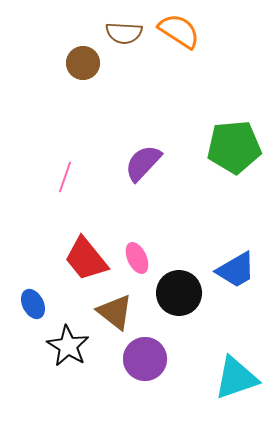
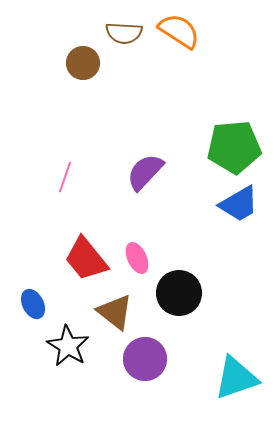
purple semicircle: moved 2 px right, 9 px down
blue trapezoid: moved 3 px right, 66 px up
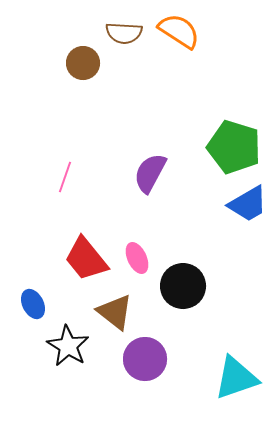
green pentagon: rotated 22 degrees clockwise
purple semicircle: moved 5 px right, 1 px down; rotated 15 degrees counterclockwise
blue trapezoid: moved 9 px right
black circle: moved 4 px right, 7 px up
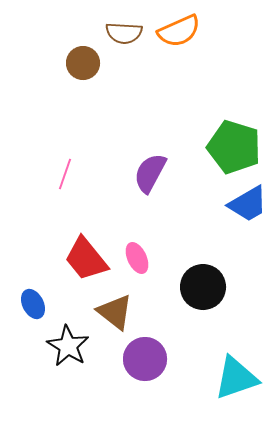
orange semicircle: rotated 123 degrees clockwise
pink line: moved 3 px up
black circle: moved 20 px right, 1 px down
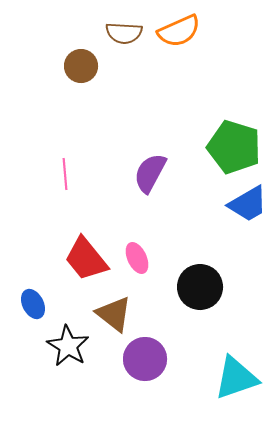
brown circle: moved 2 px left, 3 px down
pink line: rotated 24 degrees counterclockwise
black circle: moved 3 px left
brown triangle: moved 1 px left, 2 px down
